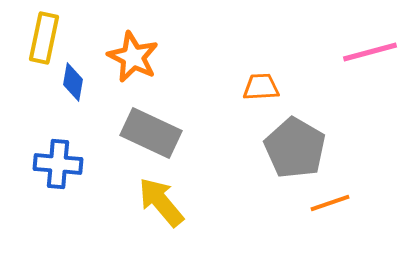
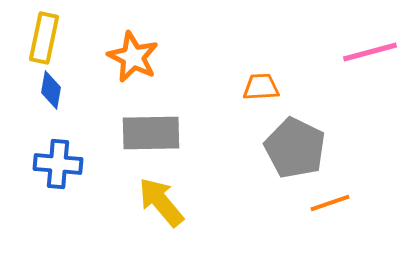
blue diamond: moved 22 px left, 8 px down
gray rectangle: rotated 26 degrees counterclockwise
gray pentagon: rotated 4 degrees counterclockwise
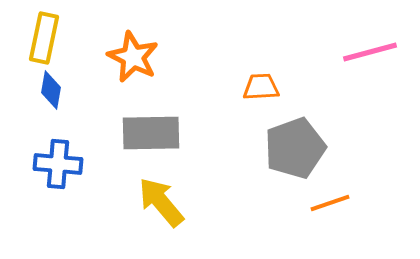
gray pentagon: rotated 26 degrees clockwise
